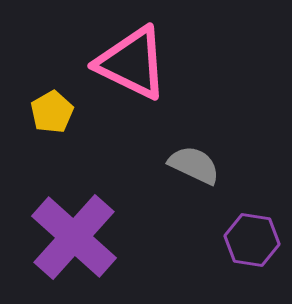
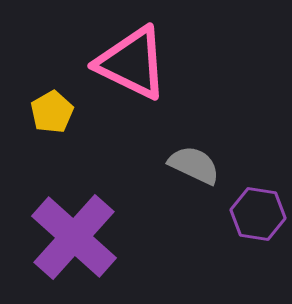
purple hexagon: moved 6 px right, 26 px up
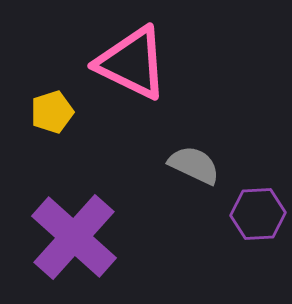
yellow pentagon: rotated 12 degrees clockwise
purple hexagon: rotated 12 degrees counterclockwise
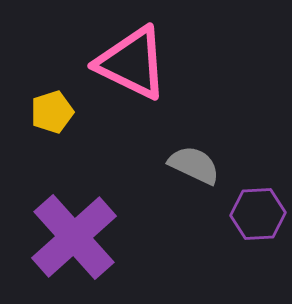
purple cross: rotated 6 degrees clockwise
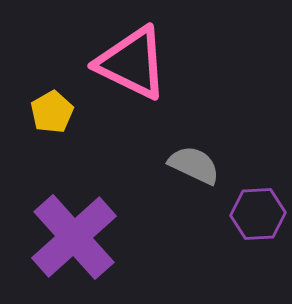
yellow pentagon: rotated 12 degrees counterclockwise
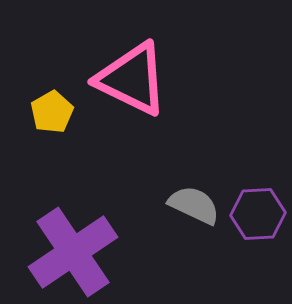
pink triangle: moved 16 px down
gray semicircle: moved 40 px down
purple cross: moved 1 px left, 15 px down; rotated 8 degrees clockwise
